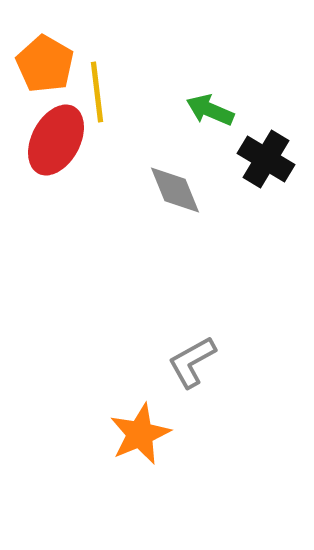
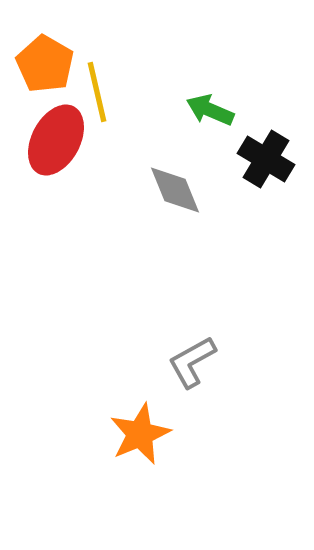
yellow line: rotated 6 degrees counterclockwise
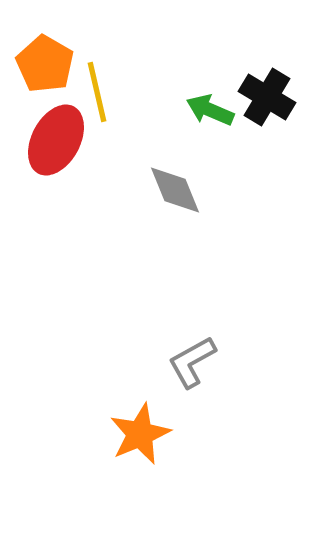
black cross: moved 1 px right, 62 px up
